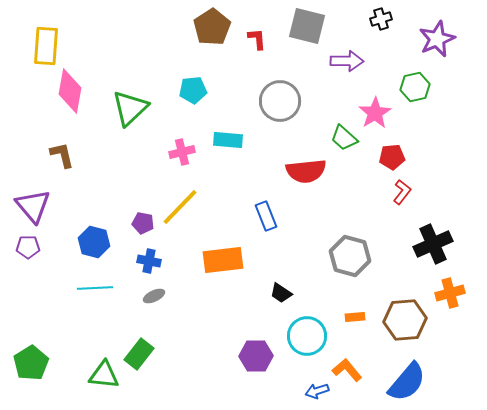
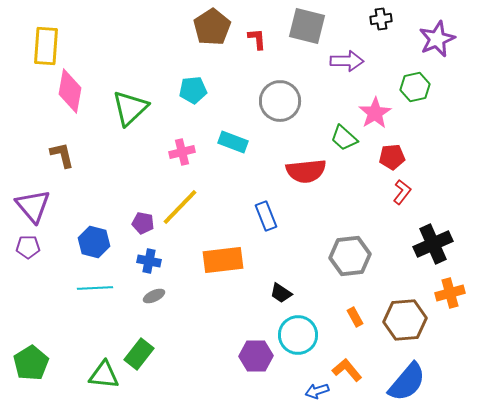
black cross at (381, 19): rotated 10 degrees clockwise
cyan rectangle at (228, 140): moved 5 px right, 2 px down; rotated 16 degrees clockwise
gray hexagon at (350, 256): rotated 21 degrees counterclockwise
orange rectangle at (355, 317): rotated 66 degrees clockwise
cyan circle at (307, 336): moved 9 px left, 1 px up
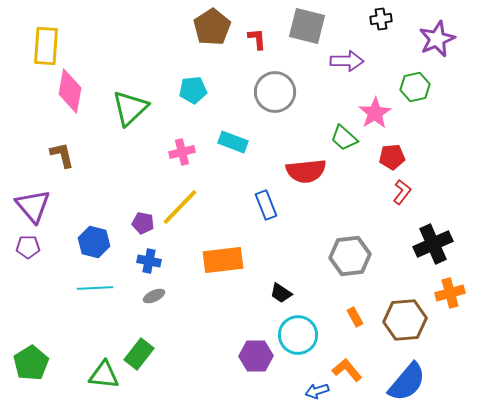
gray circle at (280, 101): moved 5 px left, 9 px up
blue rectangle at (266, 216): moved 11 px up
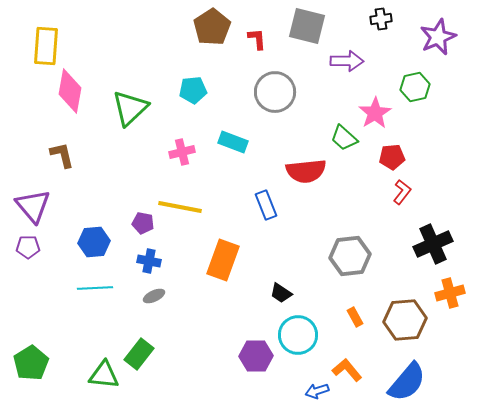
purple star at (437, 39): moved 1 px right, 2 px up
yellow line at (180, 207): rotated 57 degrees clockwise
blue hexagon at (94, 242): rotated 20 degrees counterclockwise
orange rectangle at (223, 260): rotated 63 degrees counterclockwise
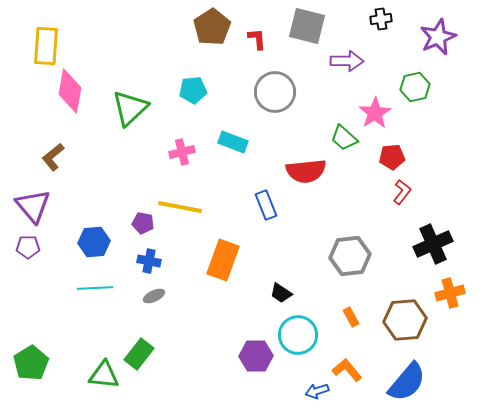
brown L-shape at (62, 155): moved 9 px left, 2 px down; rotated 116 degrees counterclockwise
orange rectangle at (355, 317): moved 4 px left
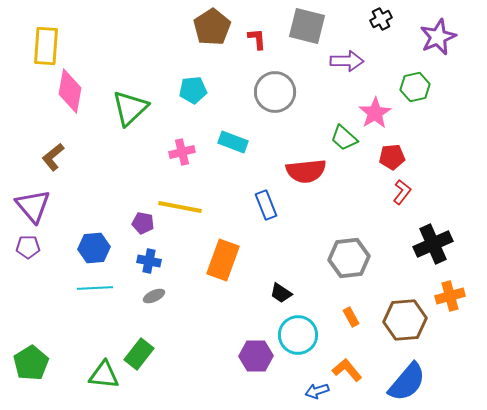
black cross at (381, 19): rotated 20 degrees counterclockwise
blue hexagon at (94, 242): moved 6 px down
gray hexagon at (350, 256): moved 1 px left, 2 px down
orange cross at (450, 293): moved 3 px down
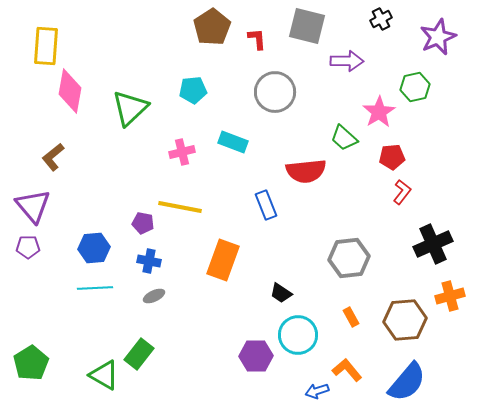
pink star at (375, 113): moved 4 px right, 1 px up
green triangle at (104, 375): rotated 24 degrees clockwise
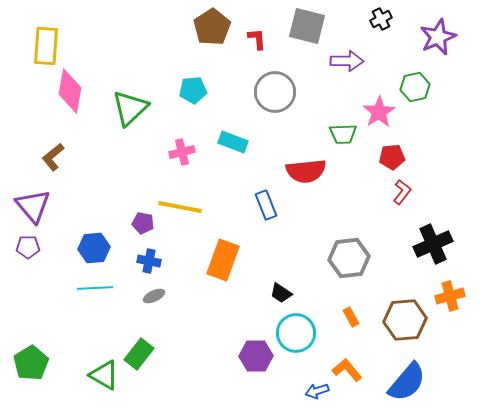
green trapezoid at (344, 138): moved 1 px left, 4 px up; rotated 44 degrees counterclockwise
cyan circle at (298, 335): moved 2 px left, 2 px up
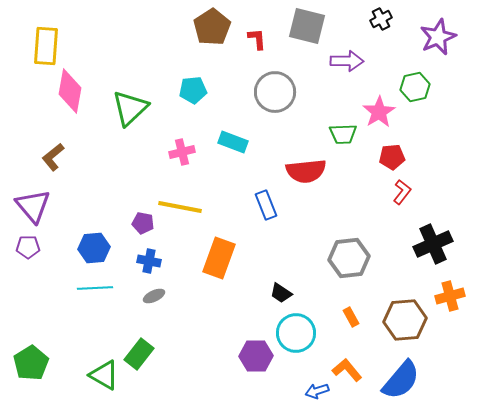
orange rectangle at (223, 260): moved 4 px left, 2 px up
blue semicircle at (407, 382): moved 6 px left, 2 px up
